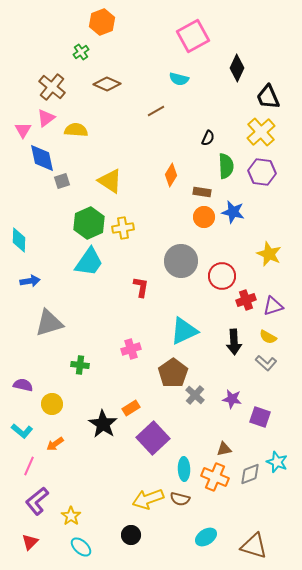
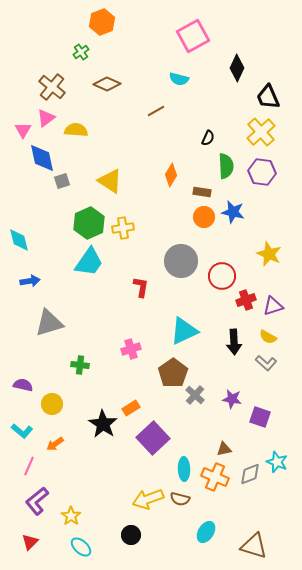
cyan diamond at (19, 240): rotated 15 degrees counterclockwise
cyan ellipse at (206, 537): moved 5 px up; rotated 25 degrees counterclockwise
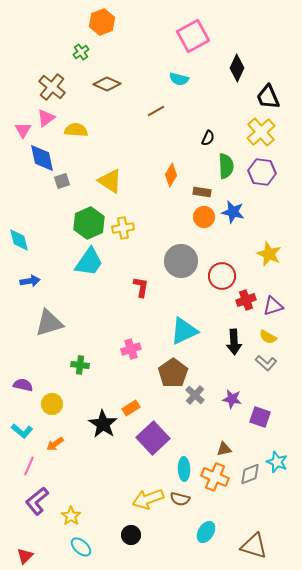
red triangle at (30, 542): moved 5 px left, 14 px down
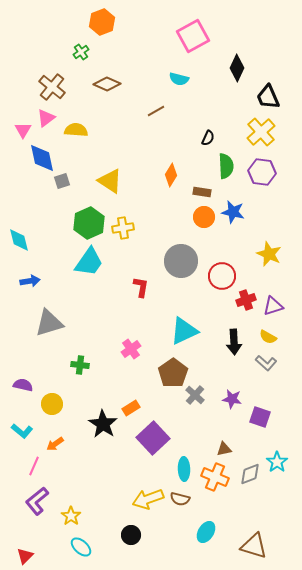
pink cross at (131, 349): rotated 18 degrees counterclockwise
cyan star at (277, 462): rotated 15 degrees clockwise
pink line at (29, 466): moved 5 px right
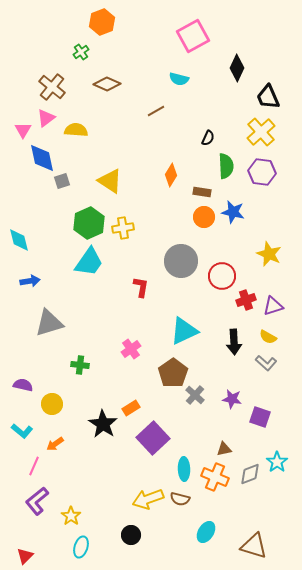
cyan ellipse at (81, 547): rotated 65 degrees clockwise
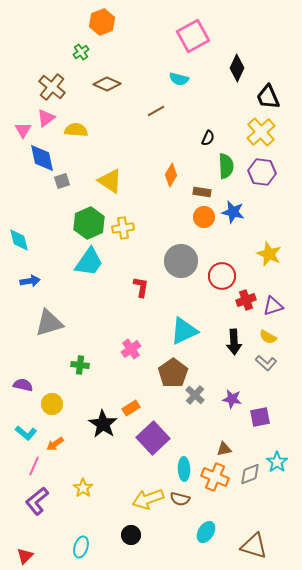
purple square at (260, 417): rotated 30 degrees counterclockwise
cyan L-shape at (22, 431): moved 4 px right, 2 px down
yellow star at (71, 516): moved 12 px right, 28 px up
